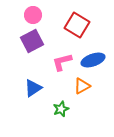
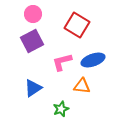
pink circle: moved 1 px up
orange triangle: rotated 36 degrees clockwise
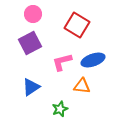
purple square: moved 2 px left, 2 px down
blue triangle: moved 2 px left, 1 px up
green star: moved 1 px left
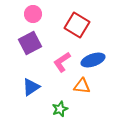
pink L-shape: rotated 20 degrees counterclockwise
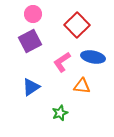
red square: rotated 15 degrees clockwise
purple square: moved 2 px up
blue ellipse: moved 3 px up; rotated 30 degrees clockwise
green star: moved 4 px down
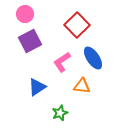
pink circle: moved 8 px left
blue ellipse: moved 1 px down; rotated 45 degrees clockwise
blue triangle: moved 6 px right
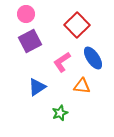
pink circle: moved 1 px right
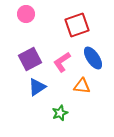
red square: rotated 25 degrees clockwise
purple square: moved 18 px down
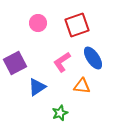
pink circle: moved 12 px right, 9 px down
purple square: moved 15 px left, 4 px down
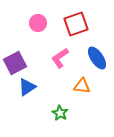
red square: moved 1 px left, 1 px up
blue ellipse: moved 4 px right
pink L-shape: moved 2 px left, 4 px up
blue triangle: moved 10 px left
green star: rotated 21 degrees counterclockwise
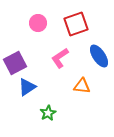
blue ellipse: moved 2 px right, 2 px up
green star: moved 12 px left; rotated 14 degrees clockwise
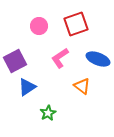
pink circle: moved 1 px right, 3 px down
blue ellipse: moved 1 px left, 3 px down; rotated 35 degrees counterclockwise
purple square: moved 2 px up
orange triangle: rotated 30 degrees clockwise
